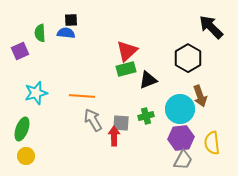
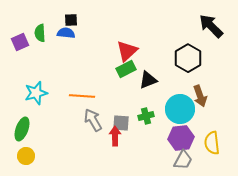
black arrow: moved 1 px up
purple square: moved 9 px up
green rectangle: rotated 12 degrees counterclockwise
red arrow: moved 1 px right
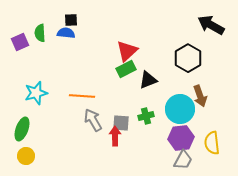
black arrow: moved 1 px up; rotated 16 degrees counterclockwise
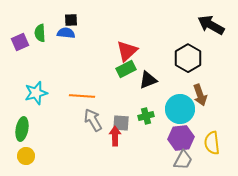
brown arrow: moved 1 px up
green ellipse: rotated 10 degrees counterclockwise
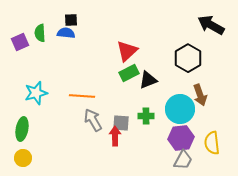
green rectangle: moved 3 px right, 4 px down
green cross: rotated 14 degrees clockwise
yellow circle: moved 3 px left, 2 px down
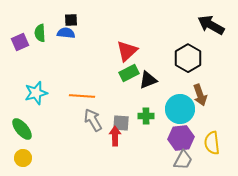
green ellipse: rotated 50 degrees counterclockwise
